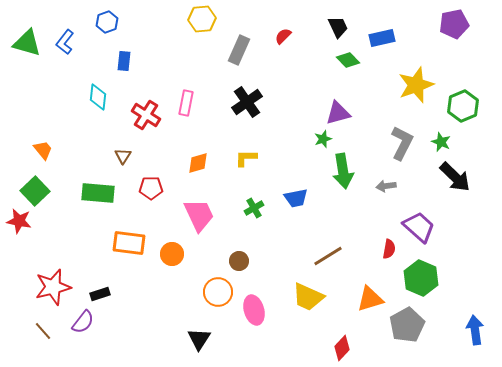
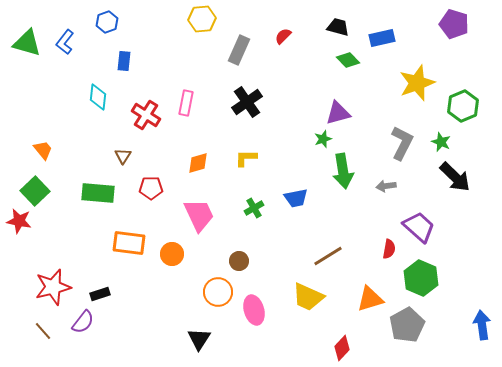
purple pentagon at (454, 24): rotated 28 degrees clockwise
black trapezoid at (338, 27): rotated 50 degrees counterclockwise
yellow star at (416, 85): moved 1 px right, 2 px up
blue arrow at (475, 330): moved 7 px right, 5 px up
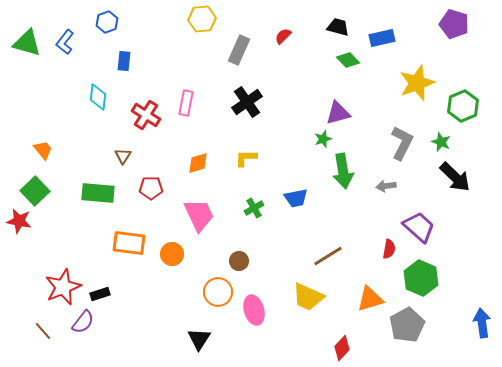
red star at (53, 287): moved 10 px right; rotated 9 degrees counterclockwise
blue arrow at (482, 325): moved 2 px up
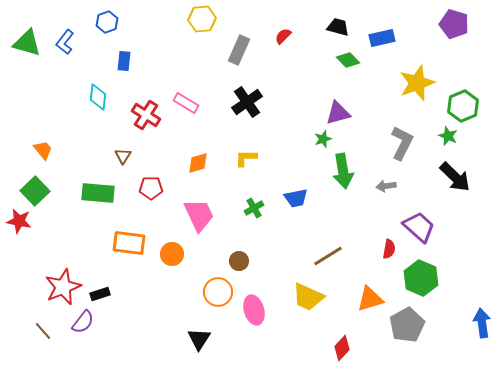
pink rectangle at (186, 103): rotated 70 degrees counterclockwise
green star at (441, 142): moved 7 px right, 6 px up
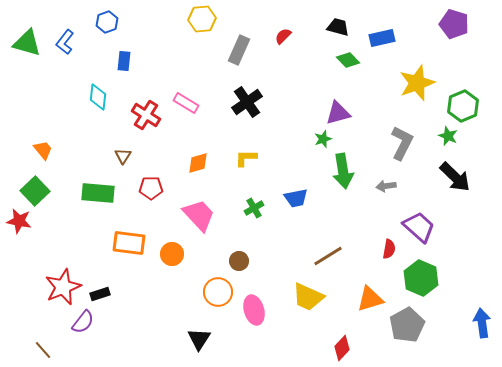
pink trapezoid at (199, 215): rotated 18 degrees counterclockwise
brown line at (43, 331): moved 19 px down
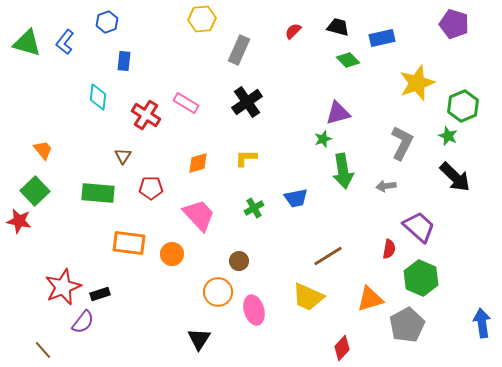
red semicircle at (283, 36): moved 10 px right, 5 px up
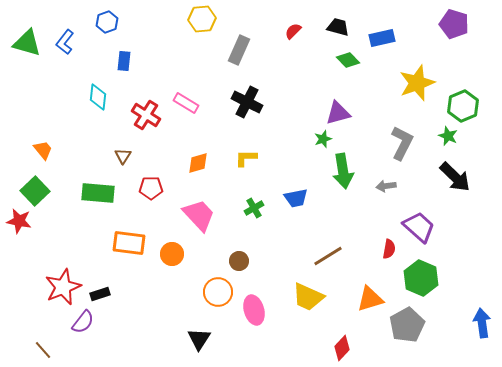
black cross at (247, 102): rotated 28 degrees counterclockwise
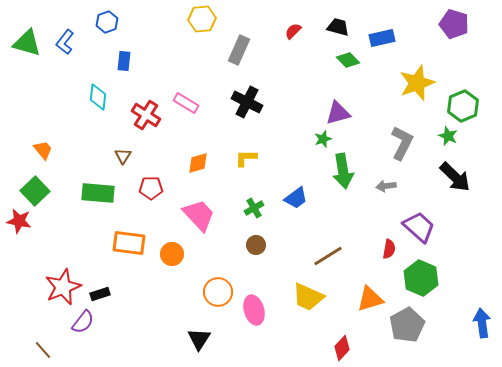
blue trapezoid at (296, 198): rotated 25 degrees counterclockwise
brown circle at (239, 261): moved 17 px right, 16 px up
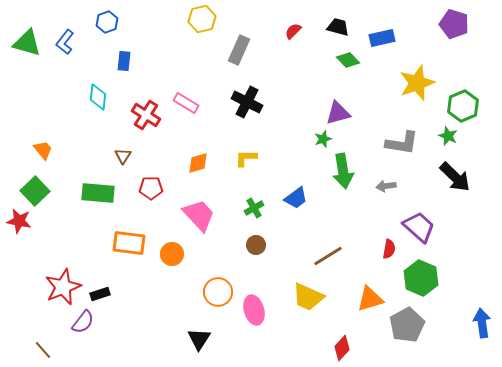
yellow hexagon at (202, 19): rotated 8 degrees counterclockwise
gray L-shape at (402, 143): rotated 72 degrees clockwise
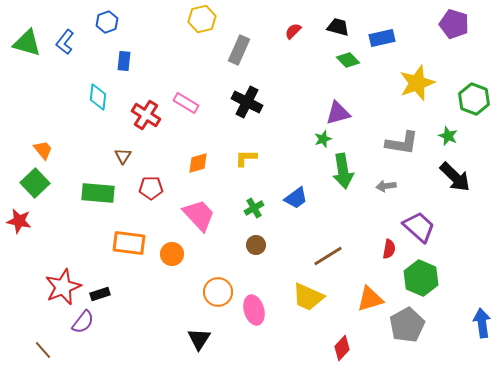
green hexagon at (463, 106): moved 11 px right, 7 px up; rotated 16 degrees counterclockwise
green square at (35, 191): moved 8 px up
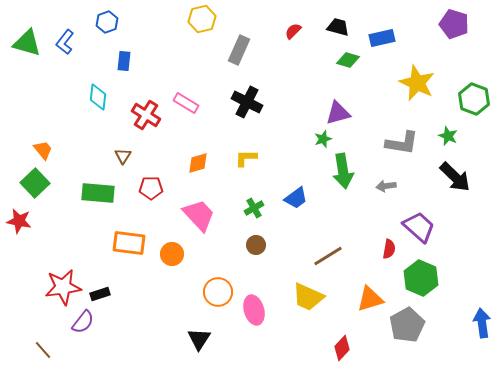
green diamond at (348, 60): rotated 30 degrees counterclockwise
yellow star at (417, 83): rotated 27 degrees counterclockwise
red star at (63, 287): rotated 15 degrees clockwise
